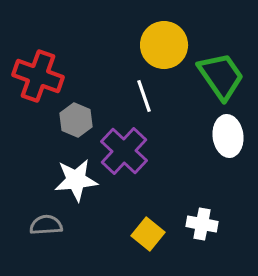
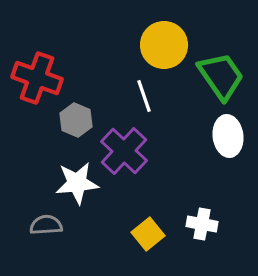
red cross: moved 1 px left, 2 px down
white star: moved 1 px right, 3 px down
yellow square: rotated 12 degrees clockwise
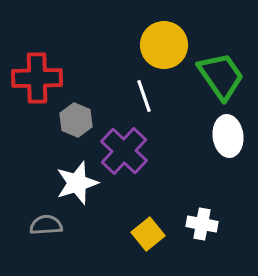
red cross: rotated 21 degrees counterclockwise
white star: rotated 12 degrees counterclockwise
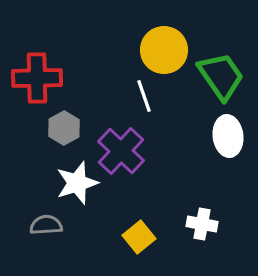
yellow circle: moved 5 px down
gray hexagon: moved 12 px left, 8 px down; rotated 8 degrees clockwise
purple cross: moved 3 px left
yellow square: moved 9 px left, 3 px down
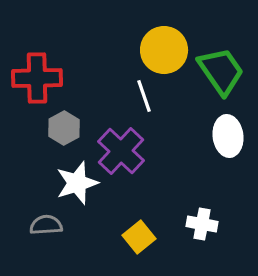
green trapezoid: moved 5 px up
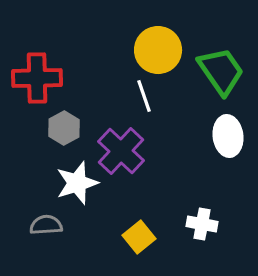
yellow circle: moved 6 px left
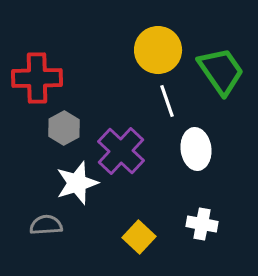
white line: moved 23 px right, 5 px down
white ellipse: moved 32 px left, 13 px down
yellow square: rotated 8 degrees counterclockwise
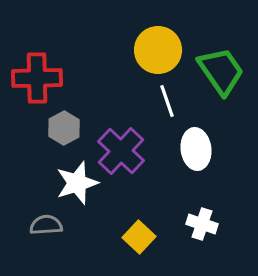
white cross: rotated 8 degrees clockwise
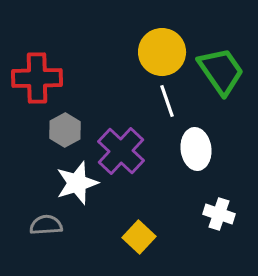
yellow circle: moved 4 px right, 2 px down
gray hexagon: moved 1 px right, 2 px down
white cross: moved 17 px right, 10 px up
